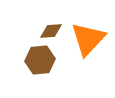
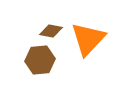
brown diamond: rotated 15 degrees clockwise
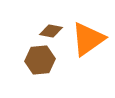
orange triangle: rotated 12 degrees clockwise
